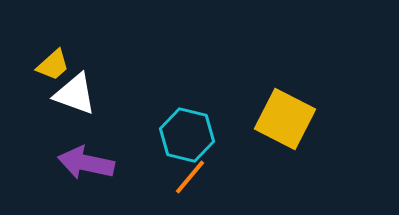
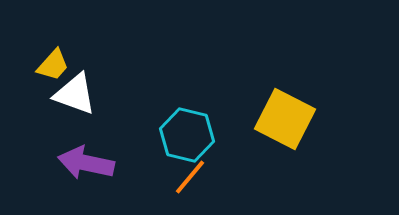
yellow trapezoid: rotated 6 degrees counterclockwise
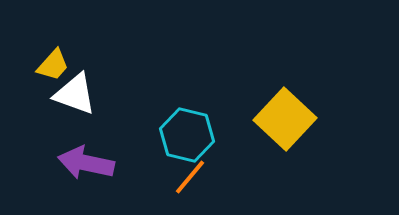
yellow square: rotated 16 degrees clockwise
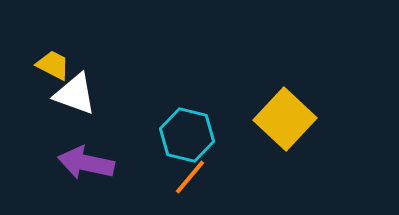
yellow trapezoid: rotated 105 degrees counterclockwise
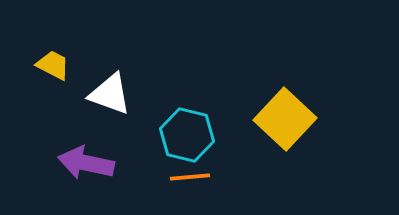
white triangle: moved 35 px right
orange line: rotated 45 degrees clockwise
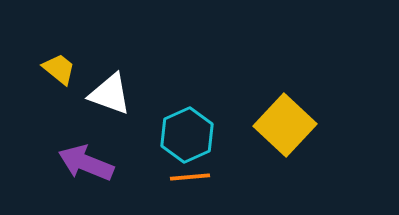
yellow trapezoid: moved 6 px right, 4 px down; rotated 12 degrees clockwise
yellow square: moved 6 px down
cyan hexagon: rotated 22 degrees clockwise
purple arrow: rotated 10 degrees clockwise
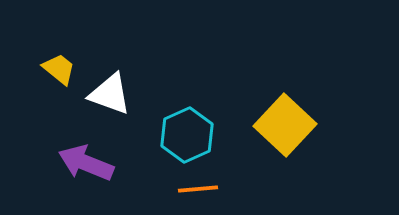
orange line: moved 8 px right, 12 px down
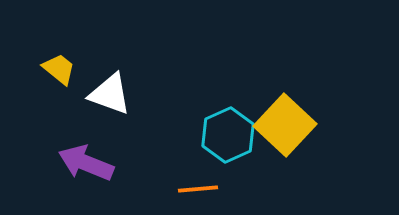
cyan hexagon: moved 41 px right
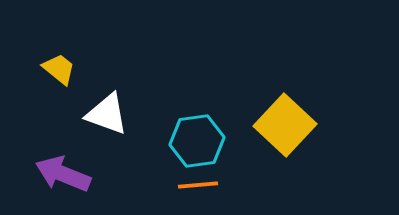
white triangle: moved 3 px left, 20 px down
cyan hexagon: moved 31 px left, 6 px down; rotated 16 degrees clockwise
purple arrow: moved 23 px left, 11 px down
orange line: moved 4 px up
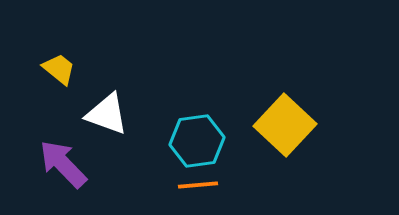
purple arrow: moved 10 px up; rotated 24 degrees clockwise
